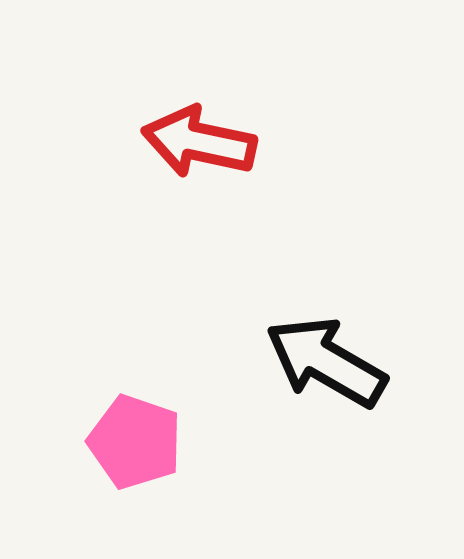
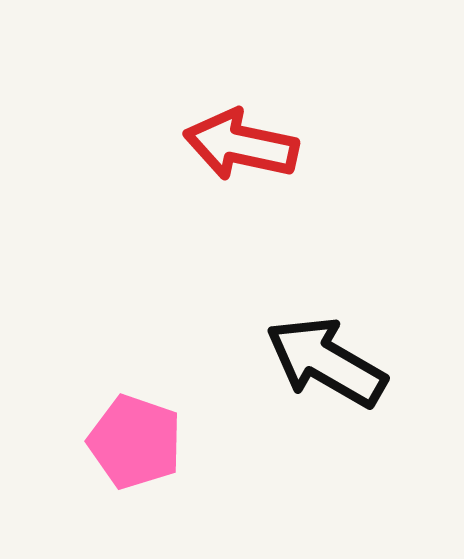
red arrow: moved 42 px right, 3 px down
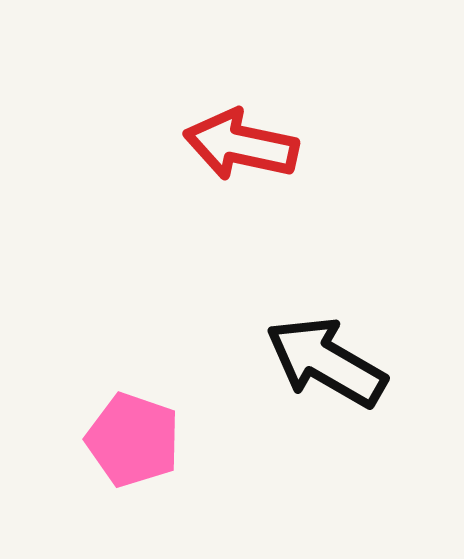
pink pentagon: moved 2 px left, 2 px up
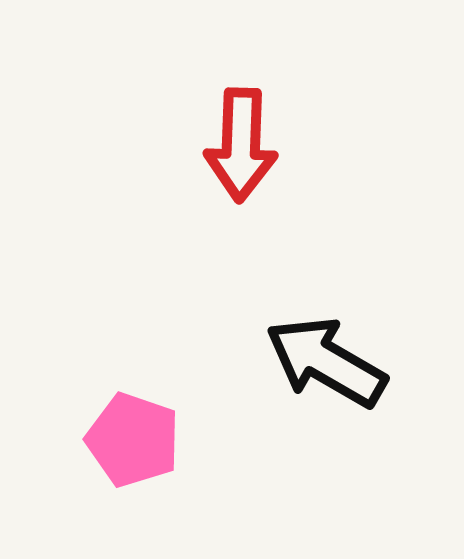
red arrow: rotated 100 degrees counterclockwise
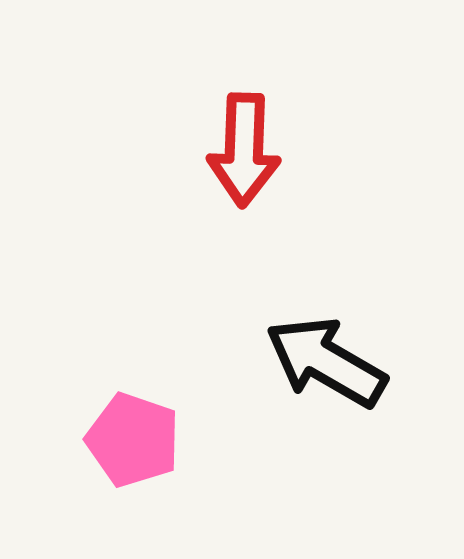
red arrow: moved 3 px right, 5 px down
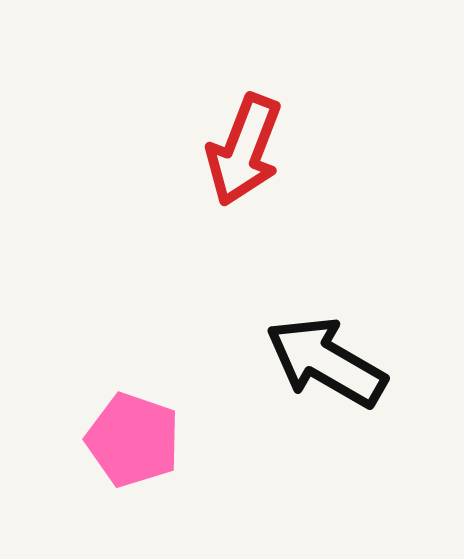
red arrow: rotated 19 degrees clockwise
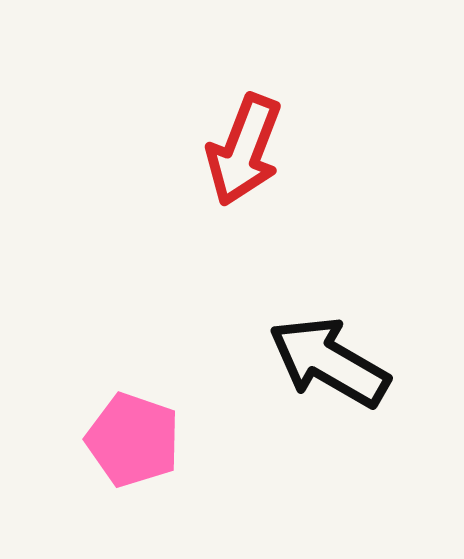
black arrow: moved 3 px right
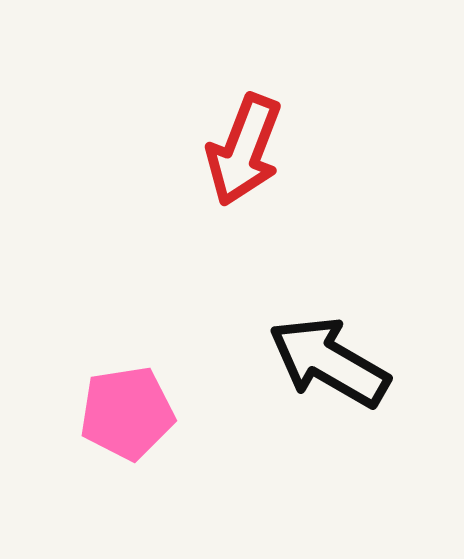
pink pentagon: moved 6 px left, 27 px up; rotated 28 degrees counterclockwise
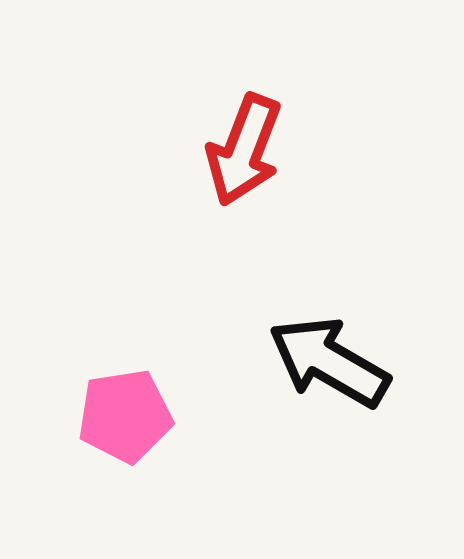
pink pentagon: moved 2 px left, 3 px down
